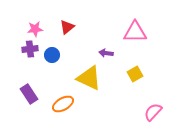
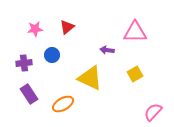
purple cross: moved 6 px left, 14 px down
purple arrow: moved 1 px right, 3 px up
yellow triangle: moved 1 px right
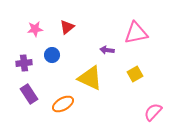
pink triangle: moved 1 px right, 1 px down; rotated 10 degrees counterclockwise
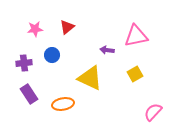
pink triangle: moved 3 px down
orange ellipse: rotated 20 degrees clockwise
